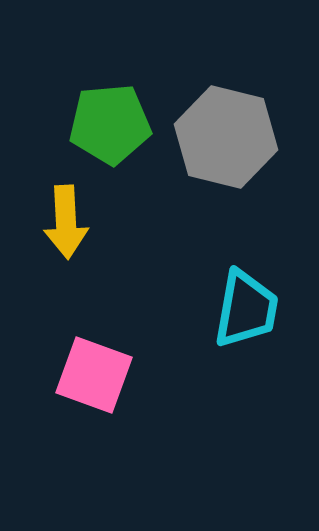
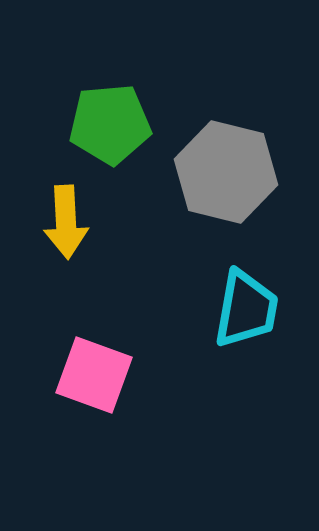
gray hexagon: moved 35 px down
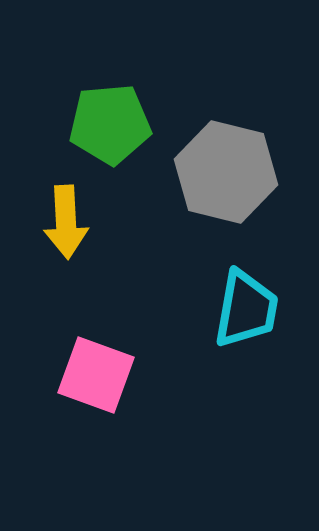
pink square: moved 2 px right
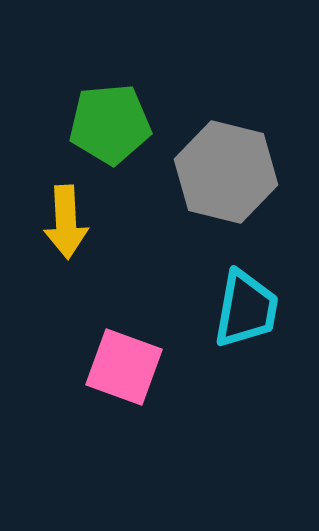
pink square: moved 28 px right, 8 px up
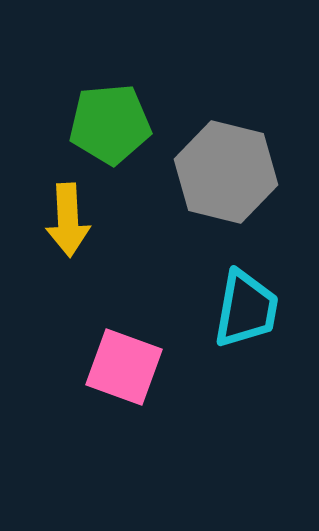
yellow arrow: moved 2 px right, 2 px up
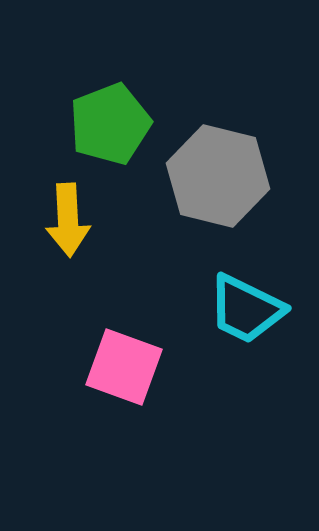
green pentagon: rotated 16 degrees counterclockwise
gray hexagon: moved 8 px left, 4 px down
cyan trapezoid: rotated 106 degrees clockwise
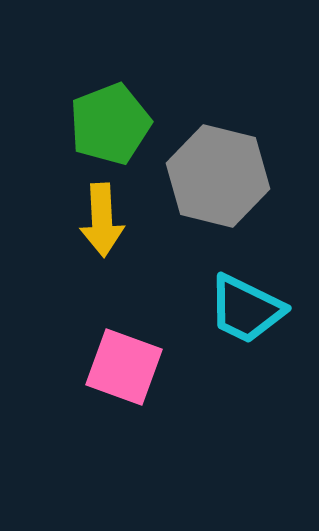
yellow arrow: moved 34 px right
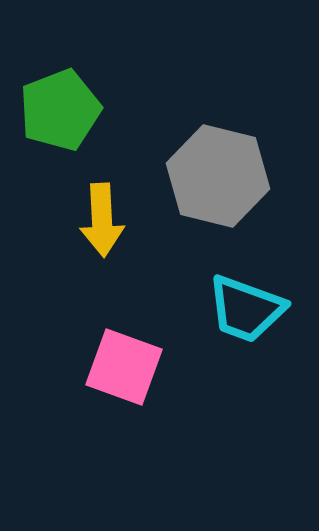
green pentagon: moved 50 px left, 14 px up
cyan trapezoid: rotated 6 degrees counterclockwise
